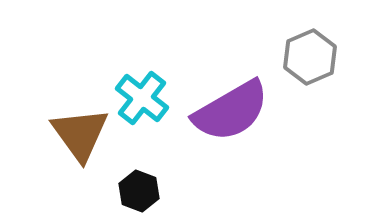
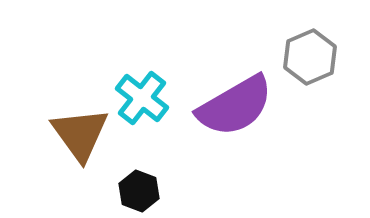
purple semicircle: moved 4 px right, 5 px up
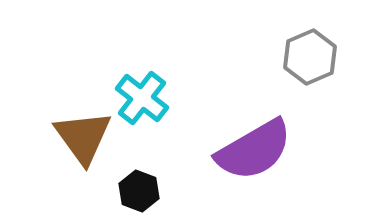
purple semicircle: moved 19 px right, 44 px down
brown triangle: moved 3 px right, 3 px down
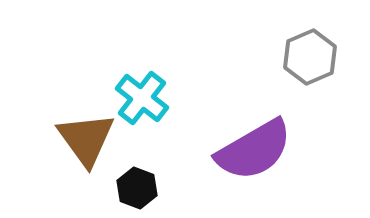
brown triangle: moved 3 px right, 2 px down
black hexagon: moved 2 px left, 3 px up
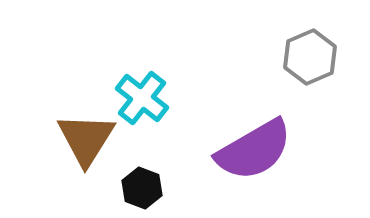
brown triangle: rotated 8 degrees clockwise
black hexagon: moved 5 px right
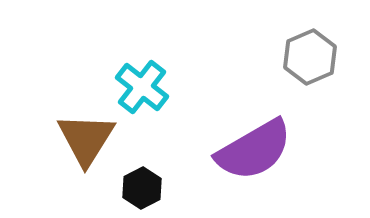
cyan cross: moved 11 px up
black hexagon: rotated 12 degrees clockwise
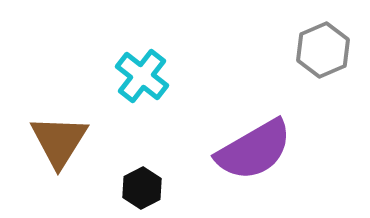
gray hexagon: moved 13 px right, 7 px up
cyan cross: moved 11 px up
brown triangle: moved 27 px left, 2 px down
